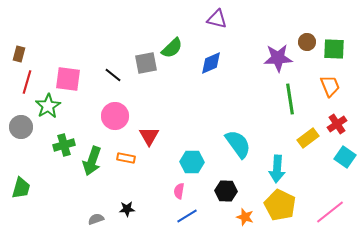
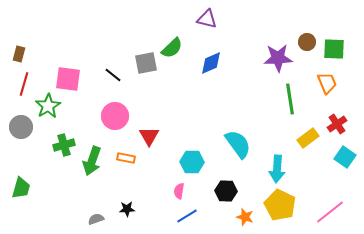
purple triangle: moved 10 px left
red line: moved 3 px left, 2 px down
orange trapezoid: moved 3 px left, 3 px up
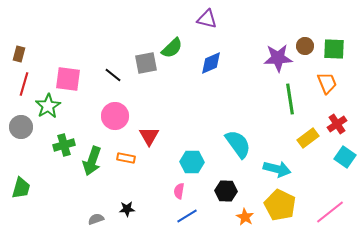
brown circle: moved 2 px left, 4 px down
cyan arrow: rotated 80 degrees counterclockwise
orange star: rotated 12 degrees clockwise
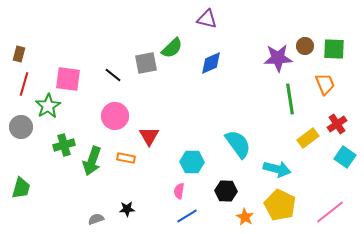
orange trapezoid: moved 2 px left, 1 px down
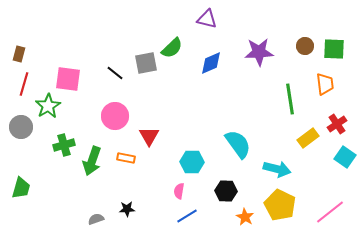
purple star: moved 19 px left, 6 px up
black line: moved 2 px right, 2 px up
orange trapezoid: rotated 15 degrees clockwise
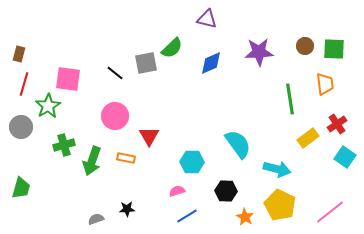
pink semicircle: moved 2 px left; rotated 63 degrees clockwise
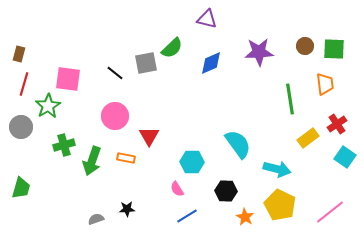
pink semicircle: moved 2 px up; rotated 105 degrees counterclockwise
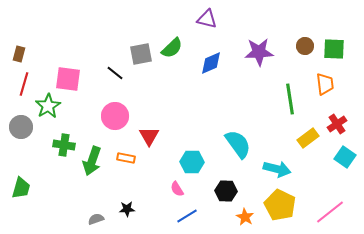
gray square: moved 5 px left, 9 px up
green cross: rotated 25 degrees clockwise
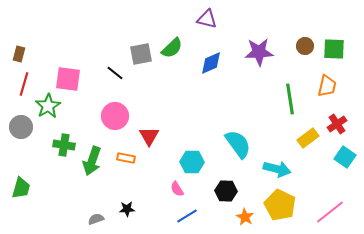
orange trapezoid: moved 2 px right, 2 px down; rotated 20 degrees clockwise
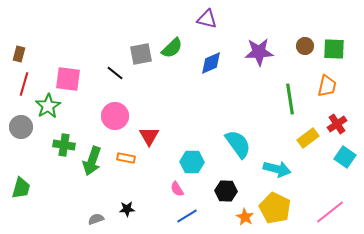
yellow pentagon: moved 5 px left, 3 px down
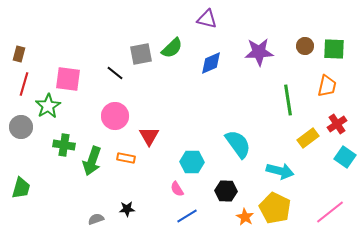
green line: moved 2 px left, 1 px down
cyan arrow: moved 3 px right, 2 px down
